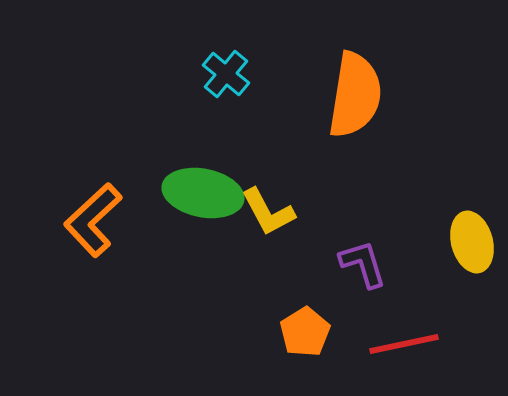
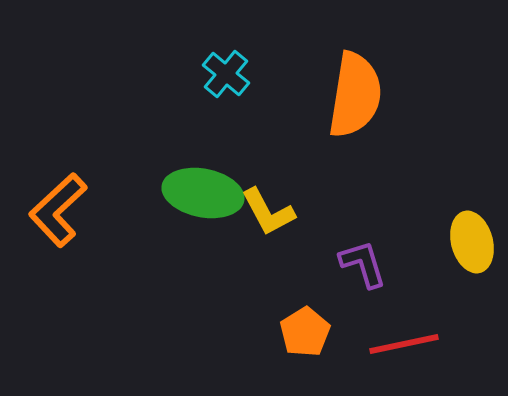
orange L-shape: moved 35 px left, 10 px up
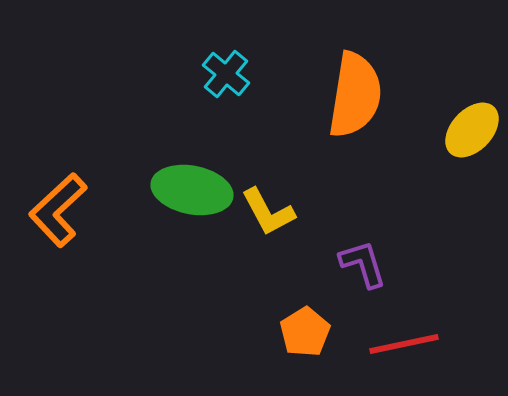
green ellipse: moved 11 px left, 3 px up
yellow ellipse: moved 112 px up; rotated 58 degrees clockwise
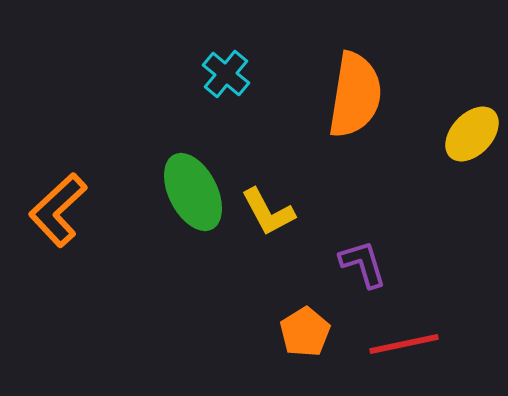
yellow ellipse: moved 4 px down
green ellipse: moved 1 px right, 2 px down; rotated 52 degrees clockwise
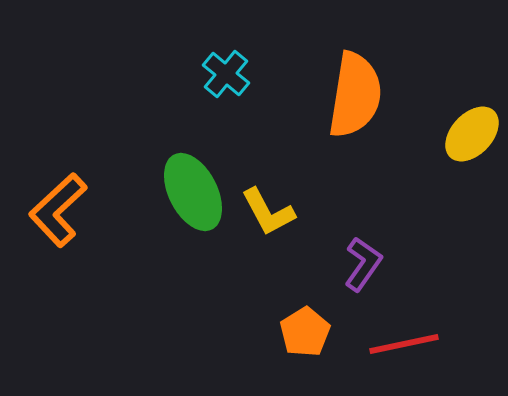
purple L-shape: rotated 52 degrees clockwise
